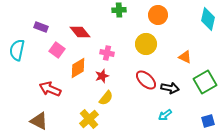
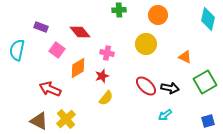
red ellipse: moved 6 px down
yellow cross: moved 23 px left
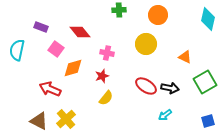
pink square: moved 1 px left, 1 px up
orange diamond: moved 5 px left; rotated 15 degrees clockwise
red ellipse: rotated 10 degrees counterclockwise
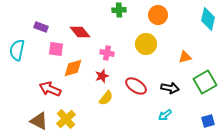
pink square: rotated 28 degrees counterclockwise
orange triangle: rotated 40 degrees counterclockwise
red ellipse: moved 10 px left
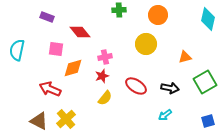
purple rectangle: moved 6 px right, 10 px up
pink cross: moved 2 px left, 4 px down; rotated 24 degrees counterclockwise
yellow semicircle: moved 1 px left
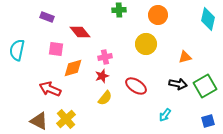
green square: moved 4 px down
black arrow: moved 8 px right, 4 px up
cyan arrow: rotated 16 degrees counterclockwise
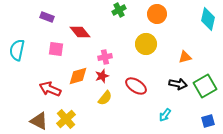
green cross: rotated 24 degrees counterclockwise
orange circle: moved 1 px left, 1 px up
orange diamond: moved 5 px right, 8 px down
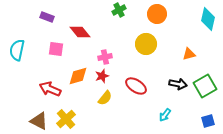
orange triangle: moved 4 px right, 3 px up
